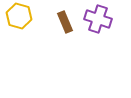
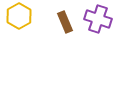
yellow hexagon: rotated 15 degrees clockwise
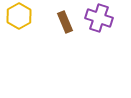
purple cross: moved 1 px right, 1 px up
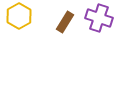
brown rectangle: rotated 55 degrees clockwise
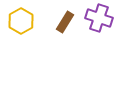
yellow hexagon: moved 2 px right, 5 px down
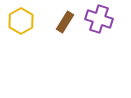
purple cross: moved 1 px down
